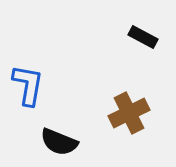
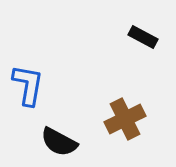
brown cross: moved 4 px left, 6 px down
black semicircle: rotated 6 degrees clockwise
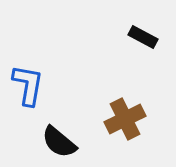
black semicircle: rotated 12 degrees clockwise
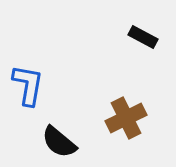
brown cross: moved 1 px right, 1 px up
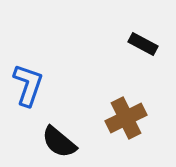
black rectangle: moved 7 px down
blue L-shape: rotated 9 degrees clockwise
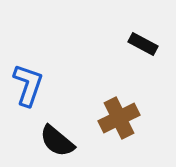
brown cross: moved 7 px left
black semicircle: moved 2 px left, 1 px up
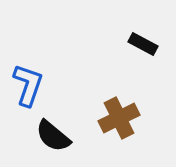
black semicircle: moved 4 px left, 5 px up
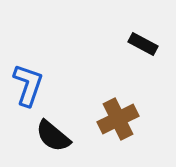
brown cross: moved 1 px left, 1 px down
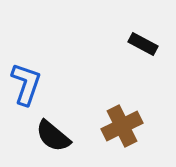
blue L-shape: moved 2 px left, 1 px up
brown cross: moved 4 px right, 7 px down
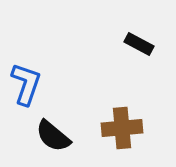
black rectangle: moved 4 px left
brown cross: moved 2 px down; rotated 21 degrees clockwise
